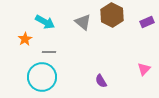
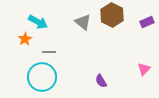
cyan arrow: moved 7 px left
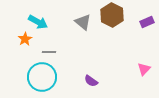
purple semicircle: moved 10 px left; rotated 24 degrees counterclockwise
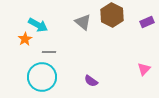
cyan arrow: moved 3 px down
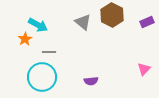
purple semicircle: rotated 40 degrees counterclockwise
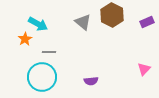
cyan arrow: moved 1 px up
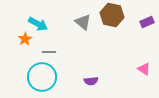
brown hexagon: rotated 15 degrees counterclockwise
pink triangle: rotated 40 degrees counterclockwise
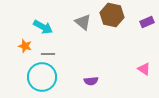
cyan arrow: moved 5 px right, 3 px down
orange star: moved 7 px down; rotated 24 degrees counterclockwise
gray line: moved 1 px left, 2 px down
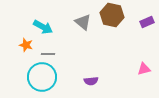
orange star: moved 1 px right, 1 px up
pink triangle: rotated 48 degrees counterclockwise
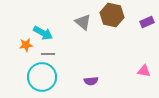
cyan arrow: moved 6 px down
orange star: rotated 24 degrees counterclockwise
pink triangle: moved 2 px down; rotated 24 degrees clockwise
